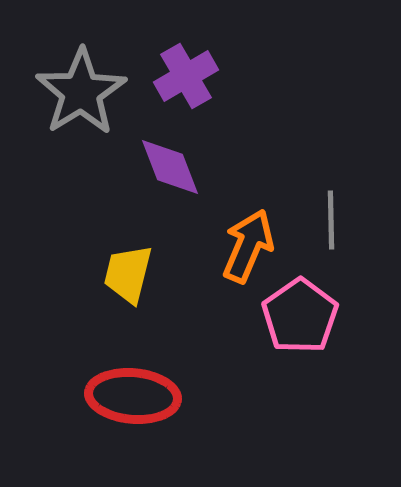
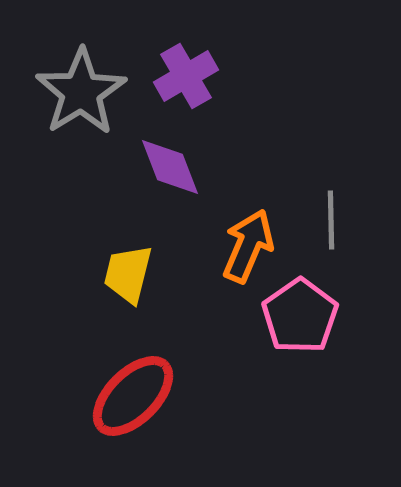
red ellipse: rotated 50 degrees counterclockwise
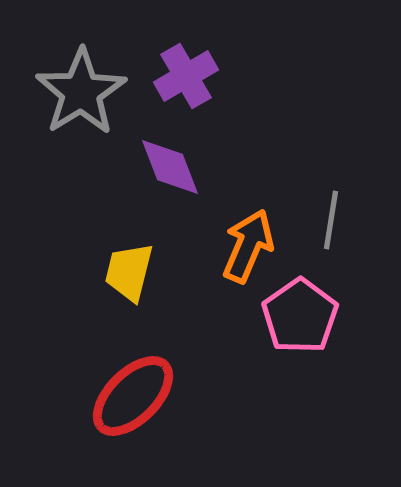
gray line: rotated 10 degrees clockwise
yellow trapezoid: moved 1 px right, 2 px up
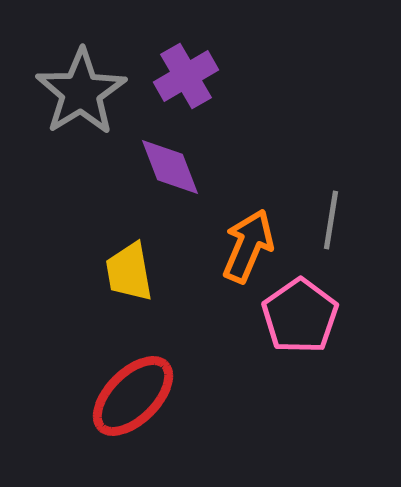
yellow trapezoid: rotated 24 degrees counterclockwise
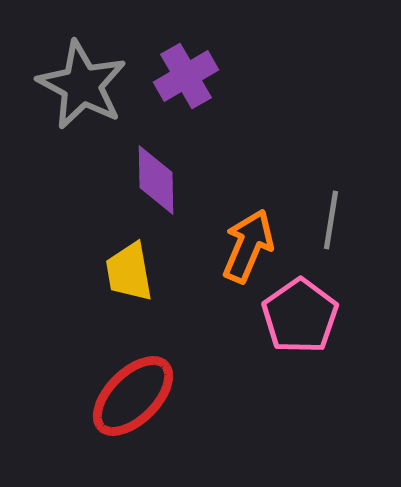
gray star: moved 1 px right, 7 px up; rotated 12 degrees counterclockwise
purple diamond: moved 14 px left, 13 px down; rotated 20 degrees clockwise
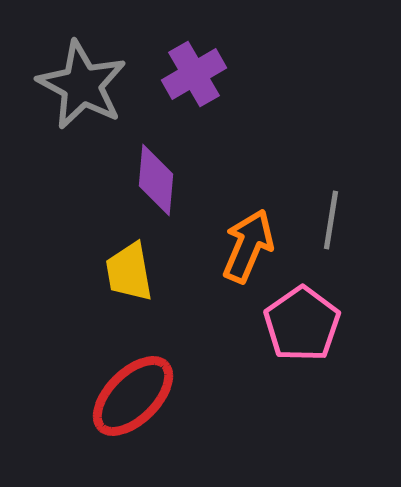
purple cross: moved 8 px right, 2 px up
purple diamond: rotated 6 degrees clockwise
pink pentagon: moved 2 px right, 8 px down
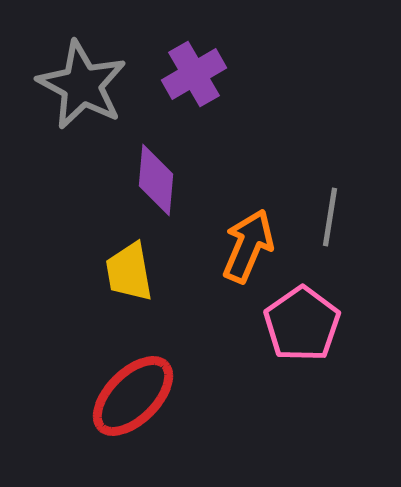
gray line: moved 1 px left, 3 px up
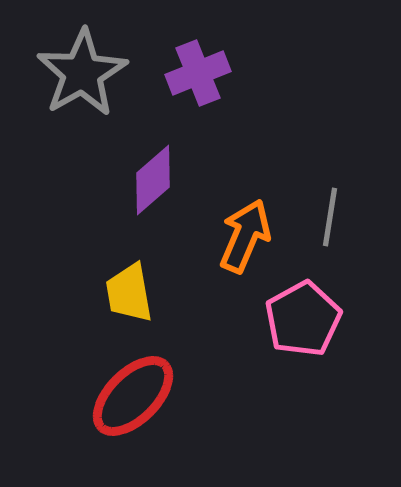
purple cross: moved 4 px right, 1 px up; rotated 8 degrees clockwise
gray star: moved 12 px up; rotated 14 degrees clockwise
purple diamond: moved 3 px left; rotated 44 degrees clockwise
orange arrow: moved 3 px left, 10 px up
yellow trapezoid: moved 21 px down
pink pentagon: moved 1 px right, 5 px up; rotated 6 degrees clockwise
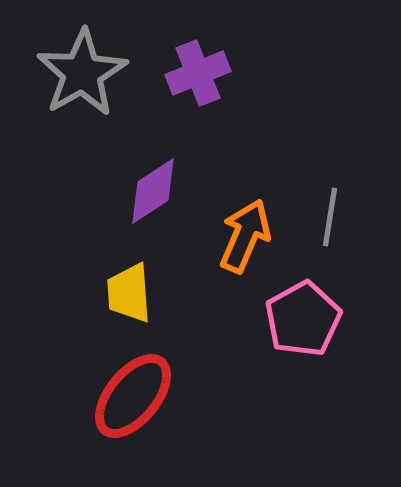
purple diamond: moved 11 px down; rotated 8 degrees clockwise
yellow trapezoid: rotated 6 degrees clockwise
red ellipse: rotated 6 degrees counterclockwise
